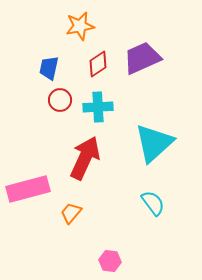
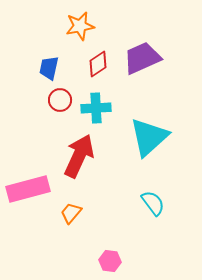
cyan cross: moved 2 px left, 1 px down
cyan triangle: moved 5 px left, 6 px up
red arrow: moved 6 px left, 2 px up
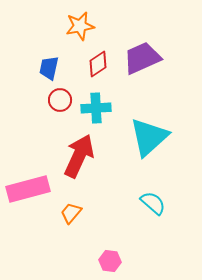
cyan semicircle: rotated 12 degrees counterclockwise
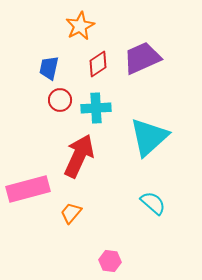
orange star: rotated 16 degrees counterclockwise
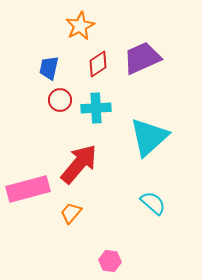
red arrow: moved 8 px down; rotated 15 degrees clockwise
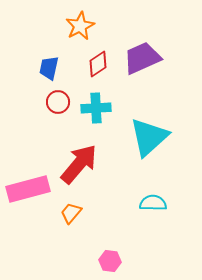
red circle: moved 2 px left, 2 px down
cyan semicircle: rotated 40 degrees counterclockwise
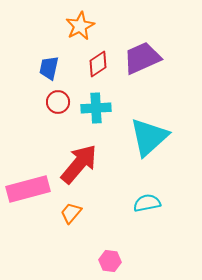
cyan semicircle: moved 6 px left; rotated 12 degrees counterclockwise
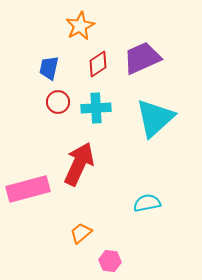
cyan triangle: moved 6 px right, 19 px up
red arrow: rotated 15 degrees counterclockwise
orange trapezoid: moved 10 px right, 20 px down; rotated 10 degrees clockwise
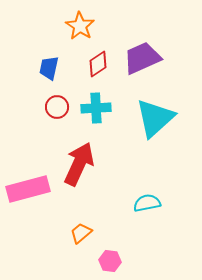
orange star: rotated 12 degrees counterclockwise
red circle: moved 1 px left, 5 px down
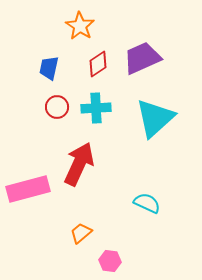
cyan semicircle: rotated 36 degrees clockwise
